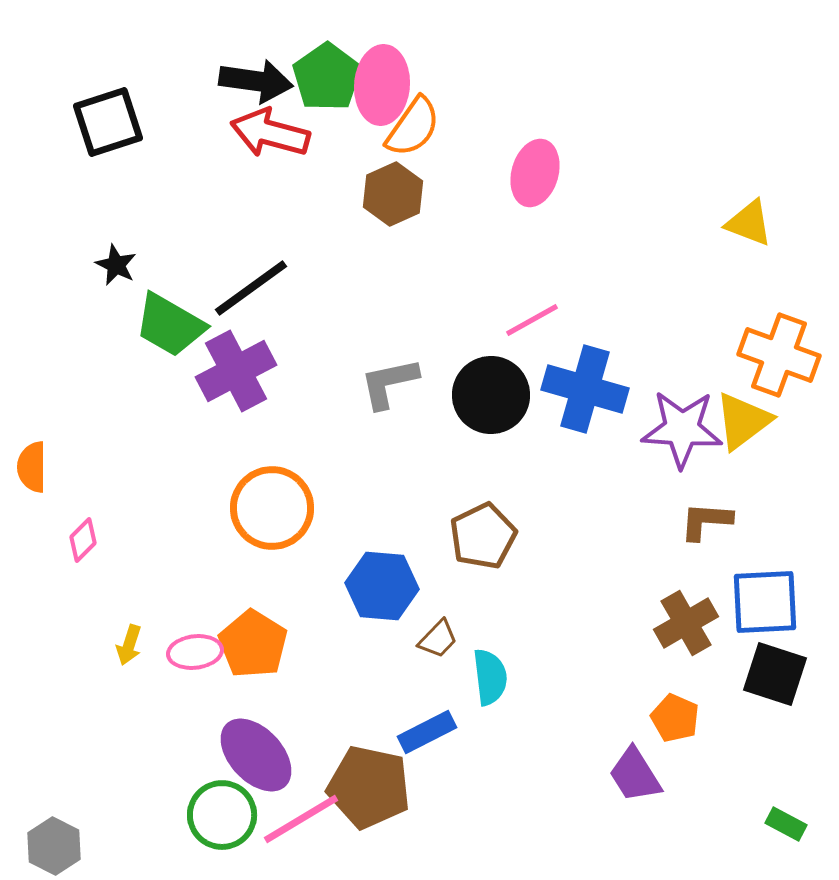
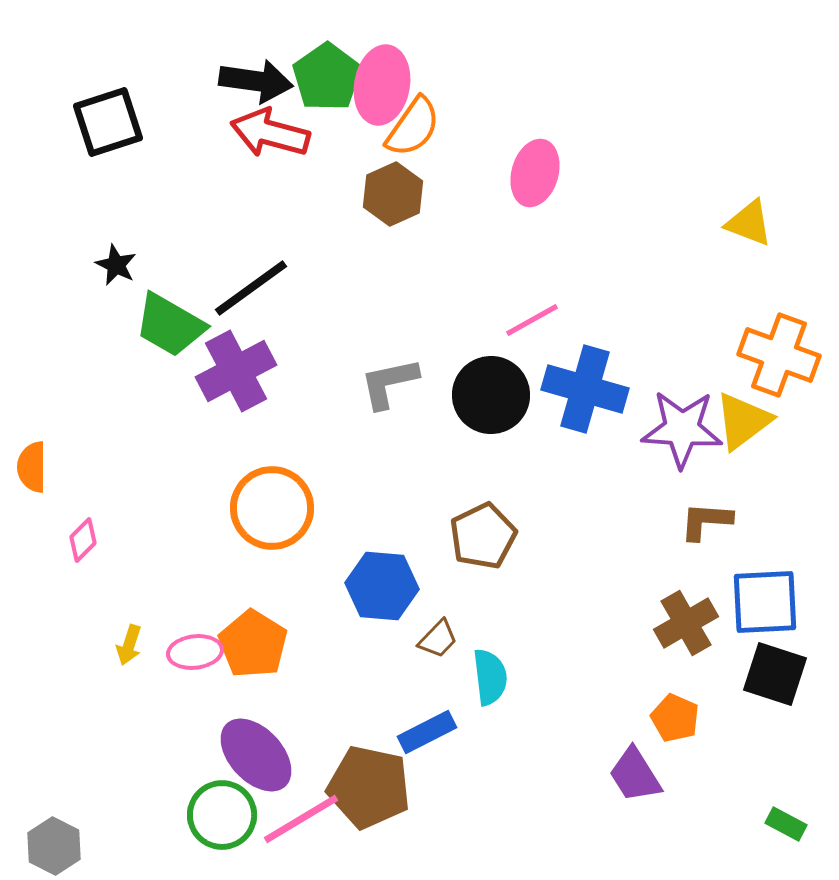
pink ellipse at (382, 85): rotated 6 degrees clockwise
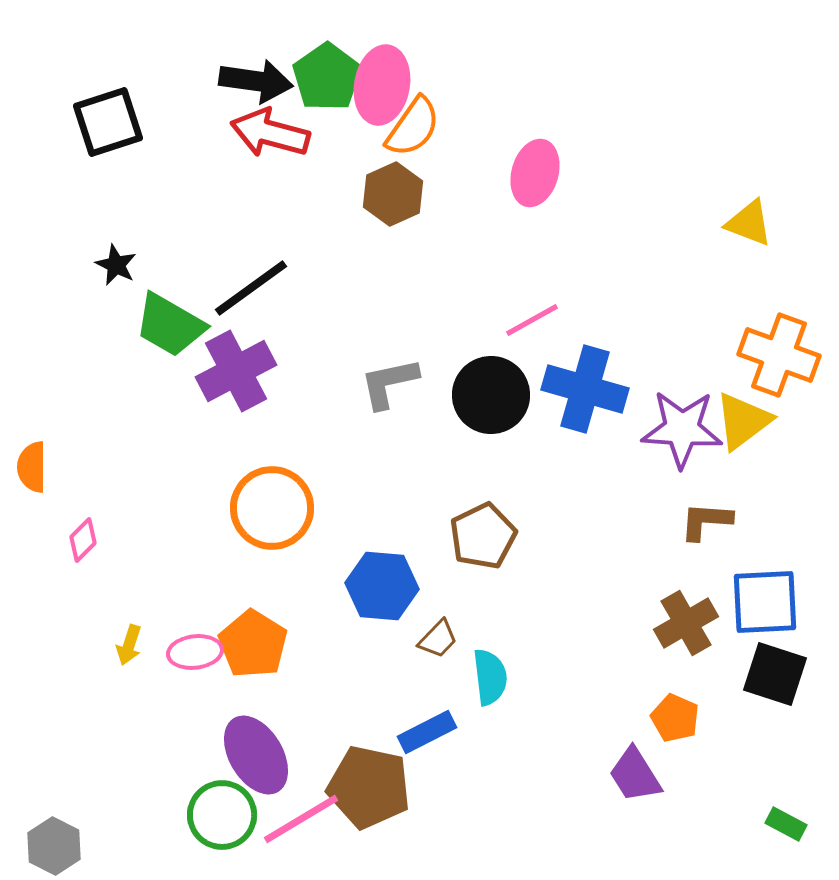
purple ellipse at (256, 755): rotated 12 degrees clockwise
